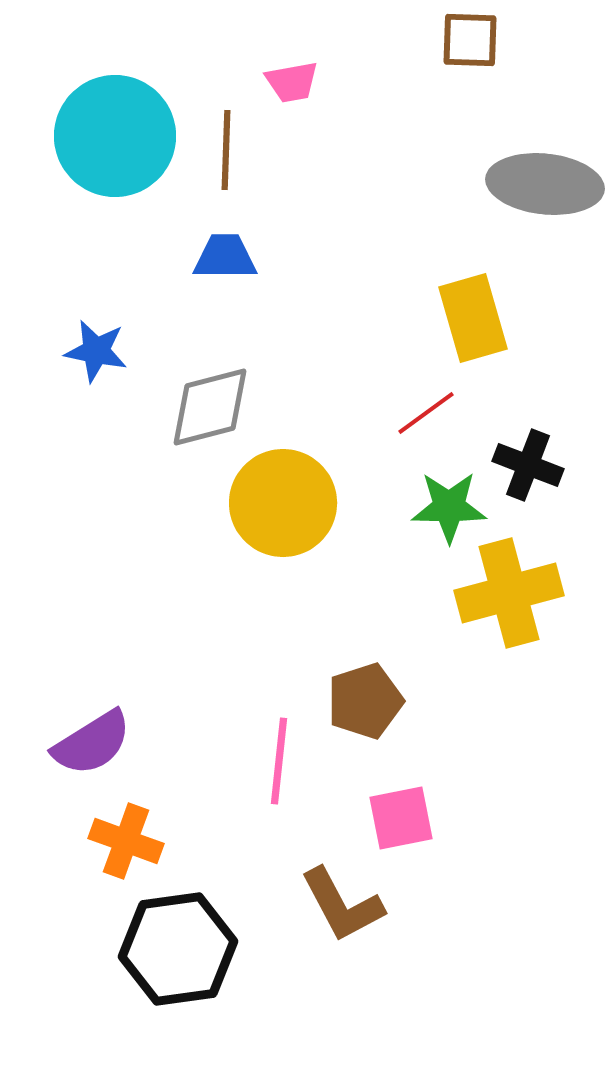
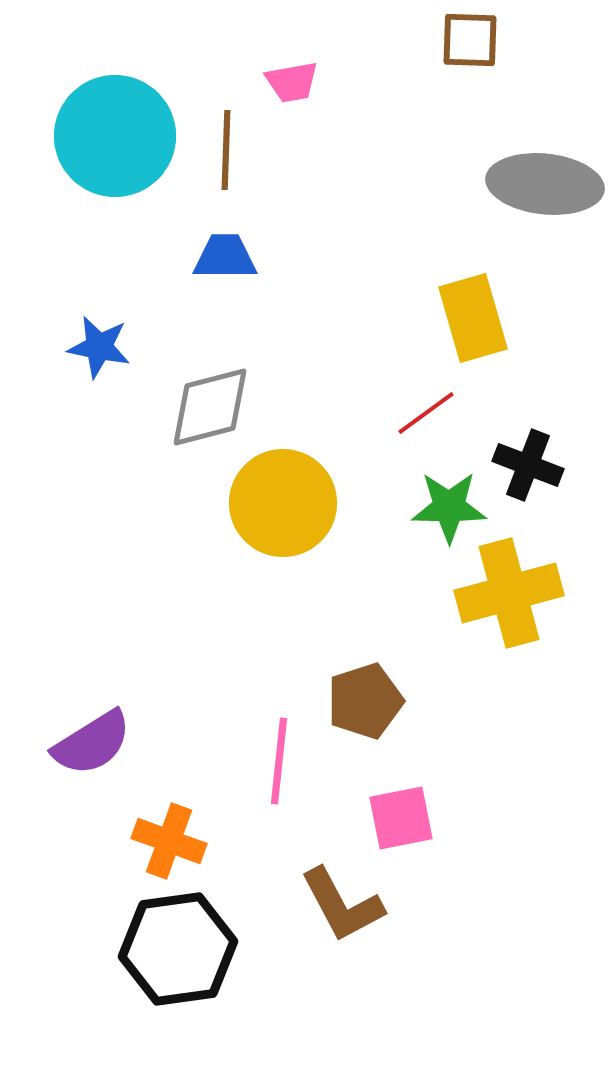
blue star: moved 3 px right, 4 px up
orange cross: moved 43 px right
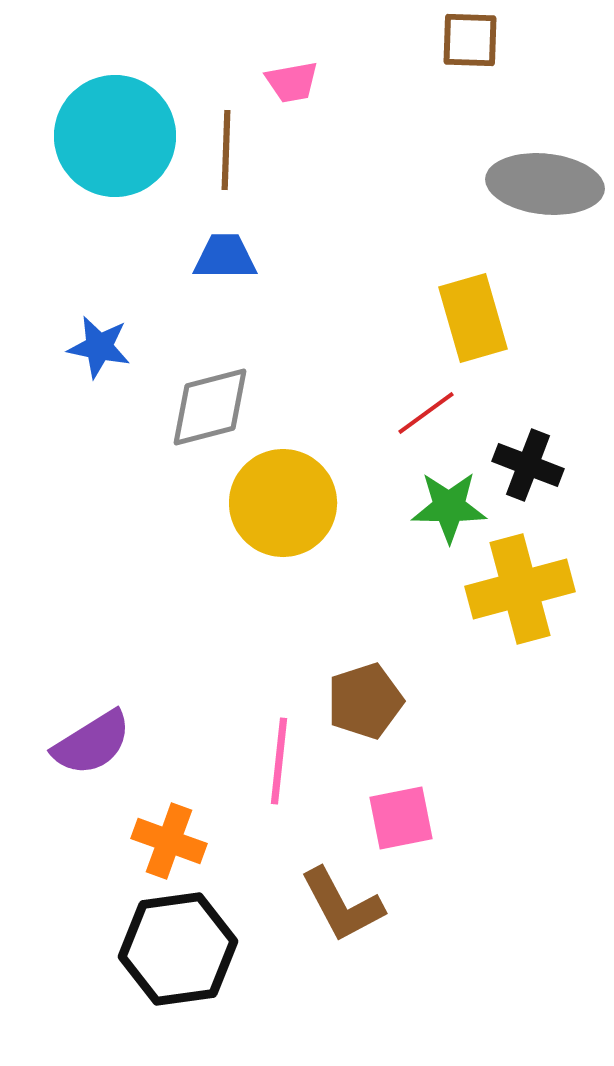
yellow cross: moved 11 px right, 4 px up
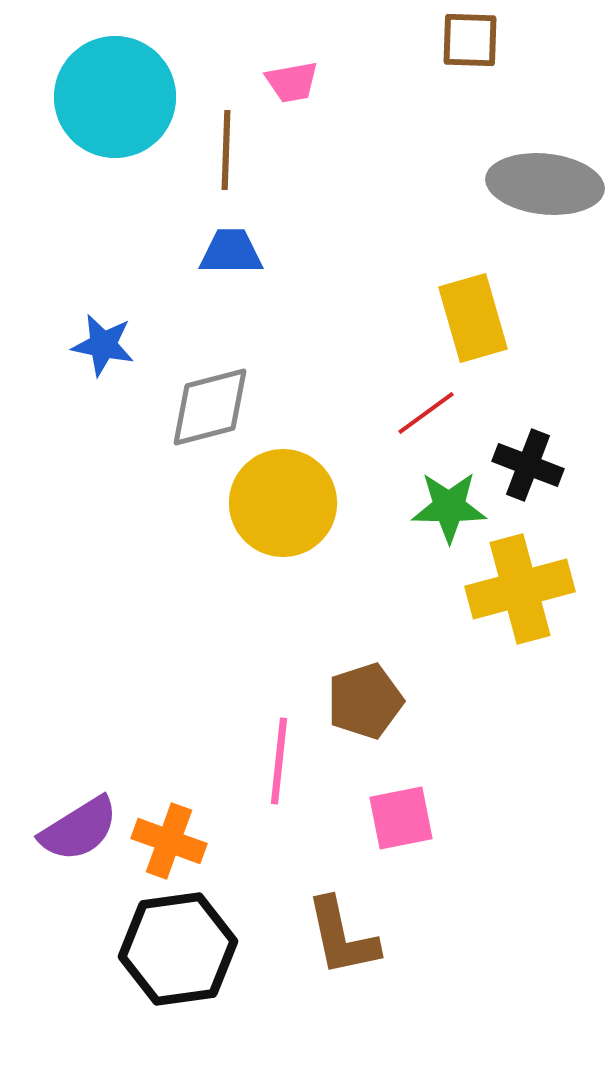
cyan circle: moved 39 px up
blue trapezoid: moved 6 px right, 5 px up
blue star: moved 4 px right, 2 px up
purple semicircle: moved 13 px left, 86 px down
brown L-shape: moved 32 px down; rotated 16 degrees clockwise
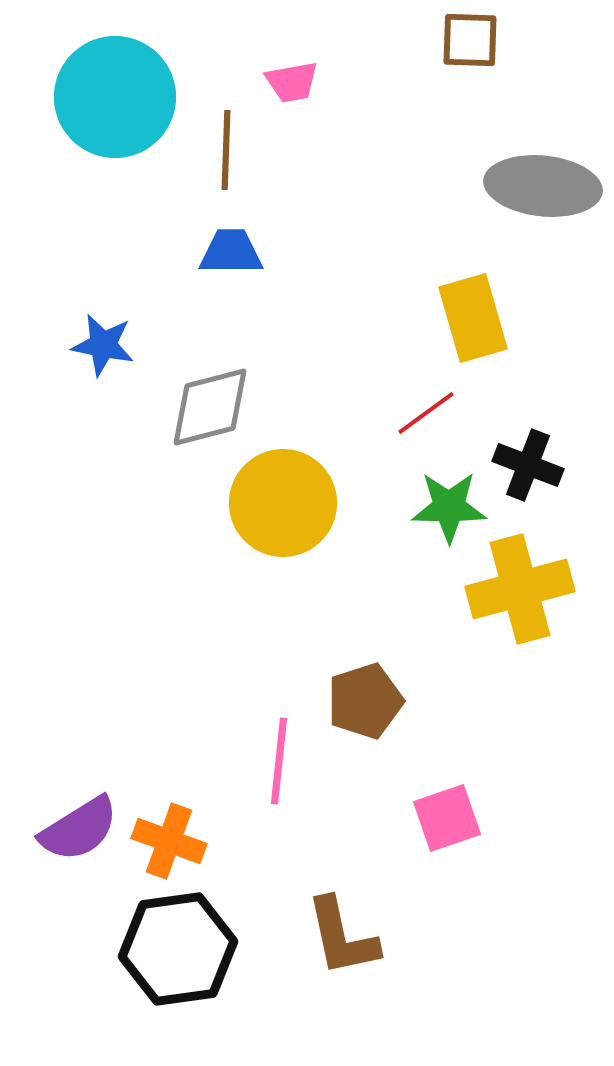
gray ellipse: moved 2 px left, 2 px down
pink square: moved 46 px right; rotated 8 degrees counterclockwise
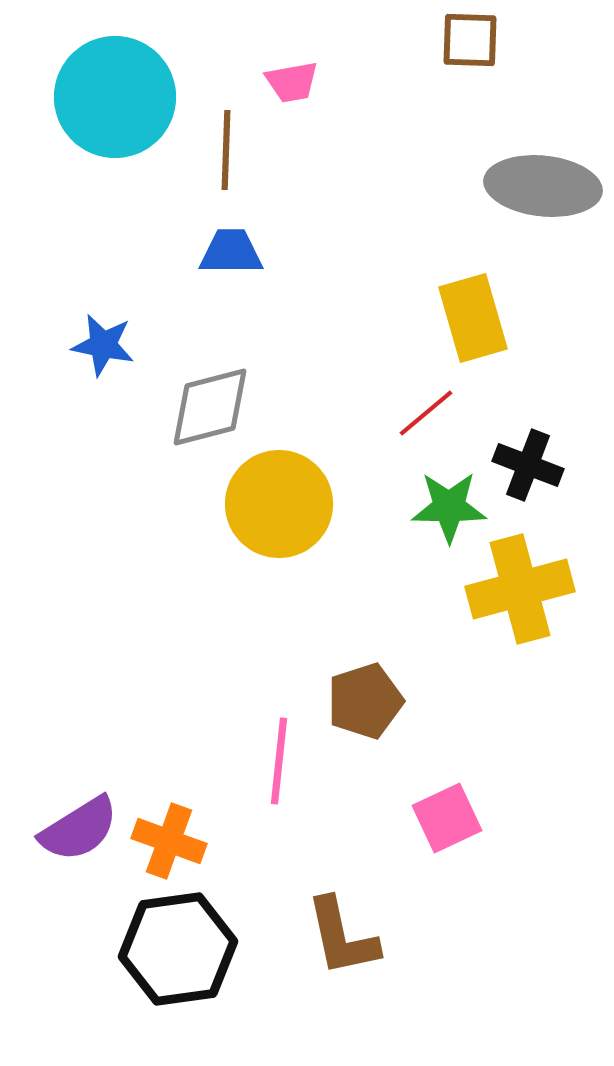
red line: rotated 4 degrees counterclockwise
yellow circle: moved 4 px left, 1 px down
pink square: rotated 6 degrees counterclockwise
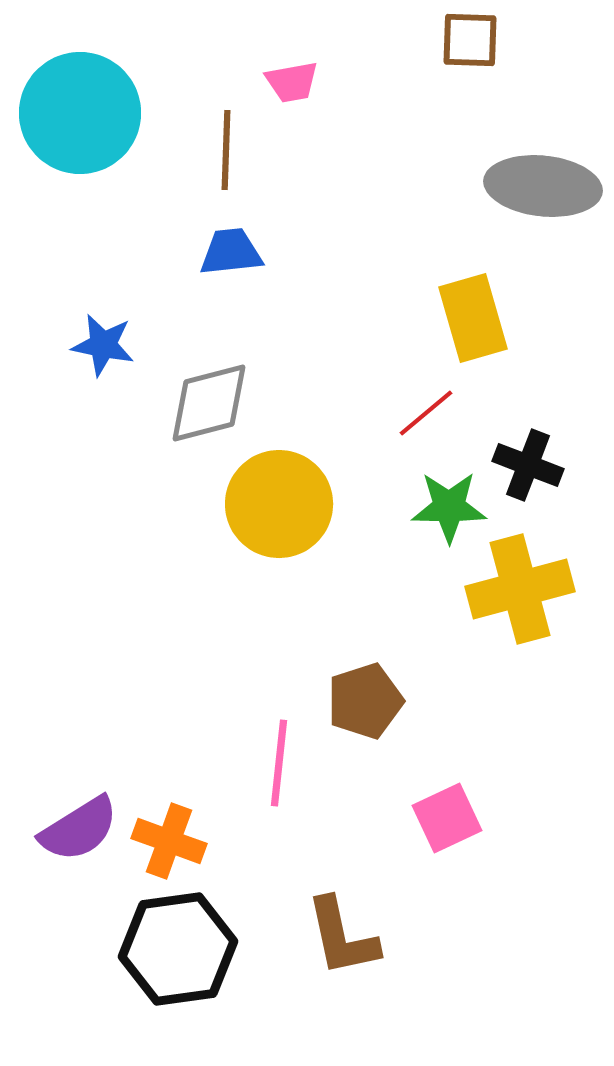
cyan circle: moved 35 px left, 16 px down
blue trapezoid: rotated 6 degrees counterclockwise
gray diamond: moved 1 px left, 4 px up
pink line: moved 2 px down
